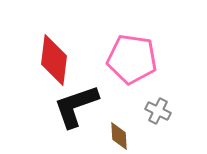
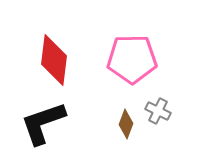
pink pentagon: rotated 9 degrees counterclockwise
black L-shape: moved 33 px left, 17 px down
brown diamond: moved 7 px right, 12 px up; rotated 24 degrees clockwise
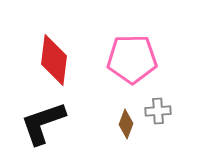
gray cross: rotated 30 degrees counterclockwise
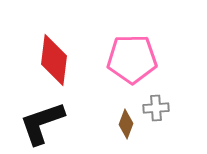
gray cross: moved 2 px left, 3 px up
black L-shape: moved 1 px left
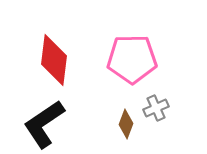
gray cross: rotated 20 degrees counterclockwise
black L-shape: moved 2 px right, 1 px down; rotated 15 degrees counterclockwise
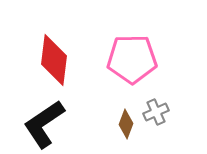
gray cross: moved 4 px down
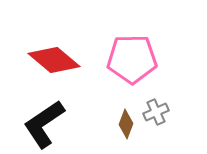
red diamond: rotated 57 degrees counterclockwise
